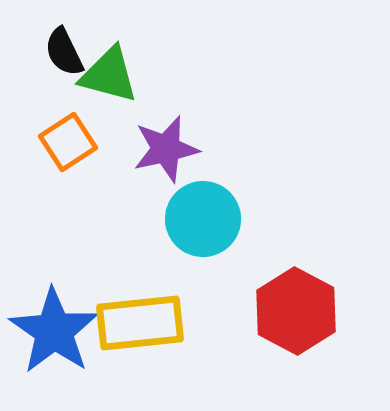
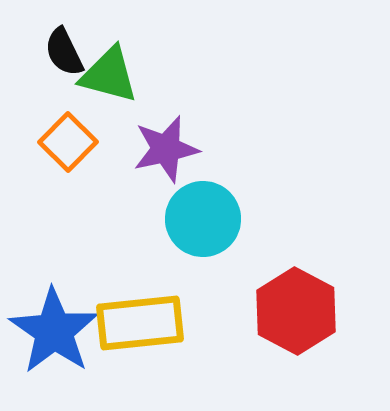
orange square: rotated 12 degrees counterclockwise
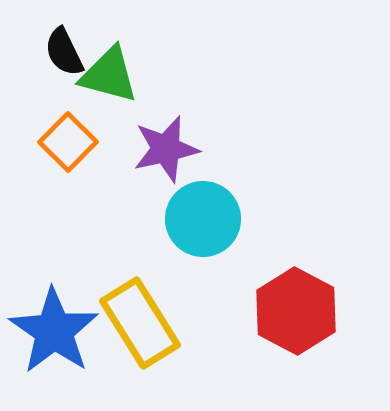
yellow rectangle: rotated 64 degrees clockwise
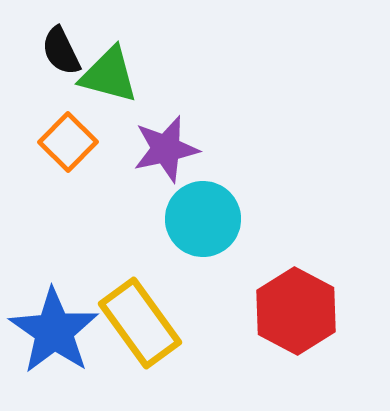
black semicircle: moved 3 px left, 1 px up
yellow rectangle: rotated 4 degrees counterclockwise
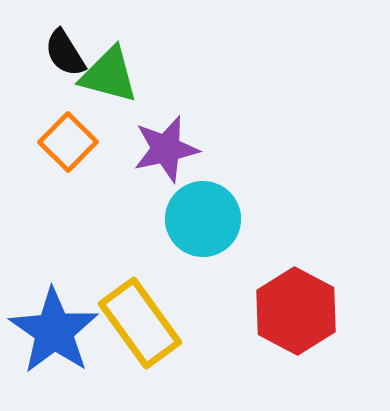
black semicircle: moved 4 px right, 2 px down; rotated 6 degrees counterclockwise
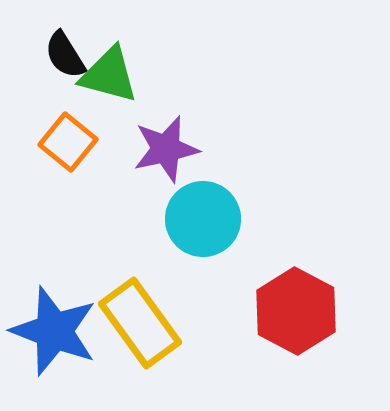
black semicircle: moved 2 px down
orange square: rotated 6 degrees counterclockwise
blue star: rotated 14 degrees counterclockwise
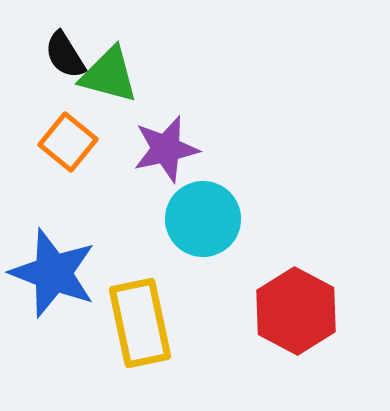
yellow rectangle: rotated 24 degrees clockwise
blue star: moved 1 px left, 58 px up
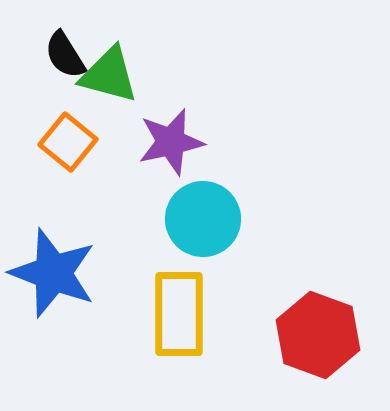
purple star: moved 5 px right, 7 px up
red hexagon: moved 22 px right, 24 px down; rotated 8 degrees counterclockwise
yellow rectangle: moved 39 px right, 9 px up; rotated 12 degrees clockwise
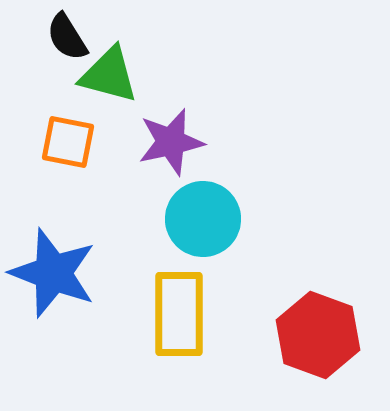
black semicircle: moved 2 px right, 18 px up
orange square: rotated 28 degrees counterclockwise
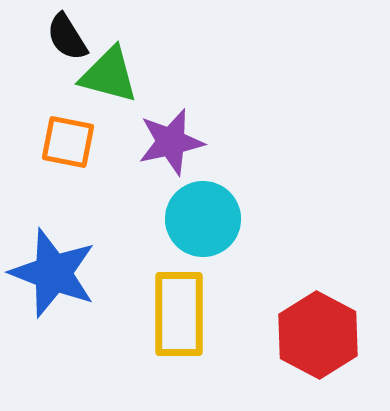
red hexagon: rotated 8 degrees clockwise
